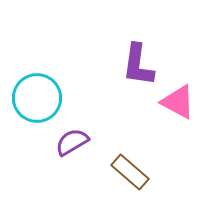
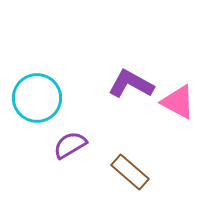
purple L-shape: moved 7 px left, 19 px down; rotated 111 degrees clockwise
purple semicircle: moved 2 px left, 3 px down
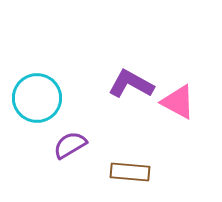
brown rectangle: rotated 36 degrees counterclockwise
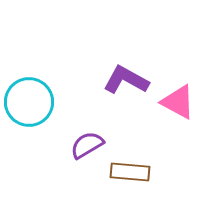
purple L-shape: moved 5 px left, 4 px up
cyan circle: moved 8 px left, 4 px down
purple semicircle: moved 17 px right
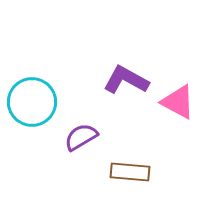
cyan circle: moved 3 px right
purple semicircle: moved 6 px left, 8 px up
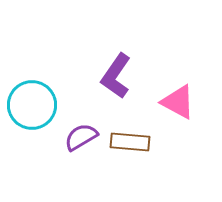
purple L-shape: moved 10 px left, 4 px up; rotated 84 degrees counterclockwise
cyan circle: moved 3 px down
brown rectangle: moved 30 px up
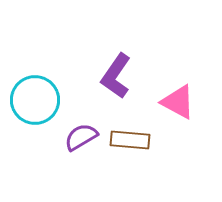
cyan circle: moved 3 px right, 5 px up
brown rectangle: moved 2 px up
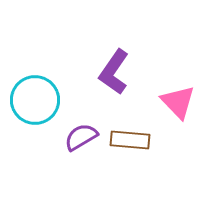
purple L-shape: moved 2 px left, 4 px up
pink triangle: rotated 18 degrees clockwise
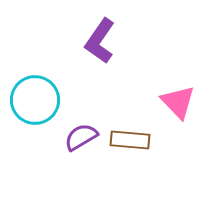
purple L-shape: moved 14 px left, 31 px up
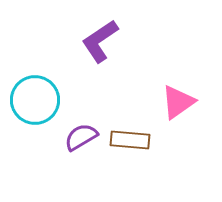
purple L-shape: rotated 21 degrees clockwise
pink triangle: rotated 39 degrees clockwise
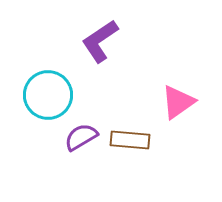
cyan circle: moved 13 px right, 5 px up
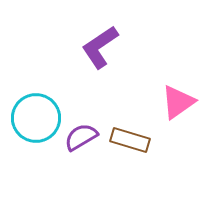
purple L-shape: moved 6 px down
cyan circle: moved 12 px left, 23 px down
brown rectangle: rotated 12 degrees clockwise
